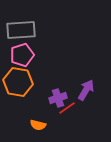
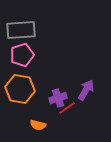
orange hexagon: moved 2 px right, 7 px down
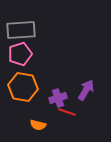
pink pentagon: moved 2 px left, 1 px up
orange hexagon: moved 3 px right, 2 px up
red line: moved 4 px down; rotated 54 degrees clockwise
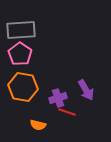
pink pentagon: rotated 20 degrees counterclockwise
purple arrow: rotated 120 degrees clockwise
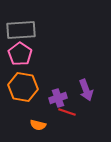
purple arrow: rotated 10 degrees clockwise
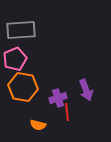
pink pentagon: moved 5 px left, 5 px down; rotated 15 degrees clockwise
red line: rotated 66 degrees clockwise
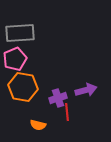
gray rectangle: moved 1 px left, 3 px down
purple arrow: rotated 85 degrees counterclockwise
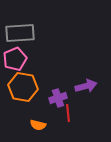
purple arrow: moved 4 px up
red line: moved 1 px right, 1 px down
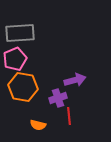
purple arrow: moved 11 px left, 6 px up
red line: moved 1 px right, 3 px down
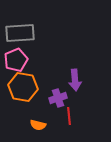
pink pentagon: moved 1 px right, 1 px down
purple arrow: rotated 100 degrees clockwise
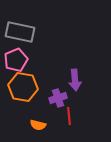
gray rectangle: moved 1 px up; rotated 16 degrees clockwise
